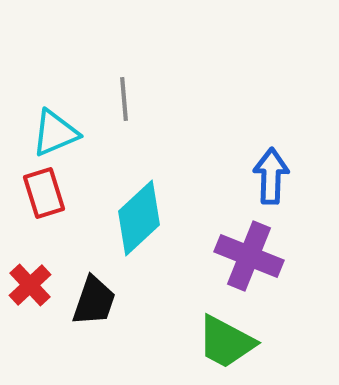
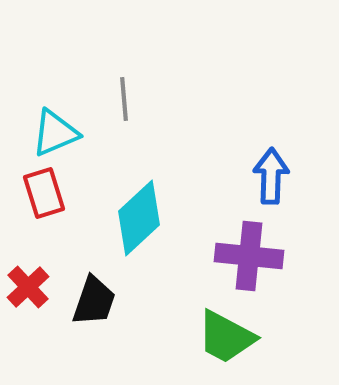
purple cross: rotated 16 degrees counterclockwise
red cross: moved 2 px left, 2 px down
green trapezoid: moved 5 px up
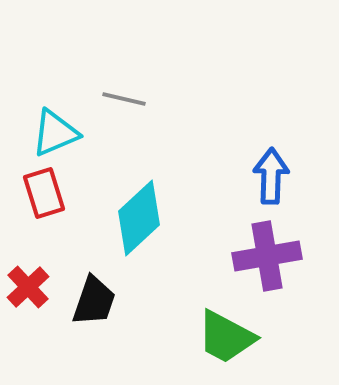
gray line: rotated 72 degrees counterclockwise
purple cross: moved 18 px right; rotated 16 degrees counterclockwise
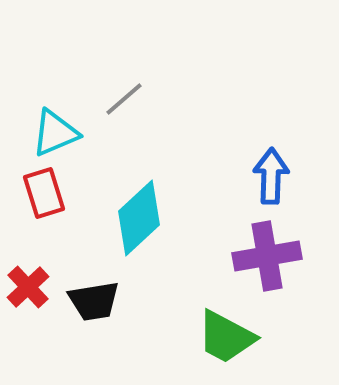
gray line: rotated 54 degrees counterclockwise
black trapezoid: rotated 62 degrees clockwise
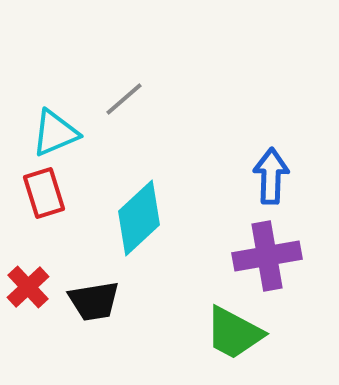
green trapezoid: moved 8 px right, 4 px up
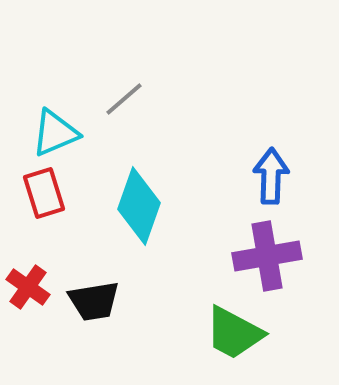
cyan diamond: moved 12 px up; rotated 28 degrees counterclockwise
red cross: rotated 12 degrees counterclockwise
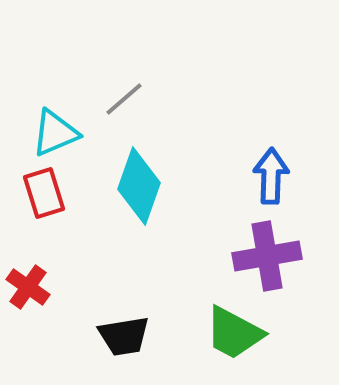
cyan diamond: moved 20 px up
black trapezoid: moved 30 px right, 35 px down
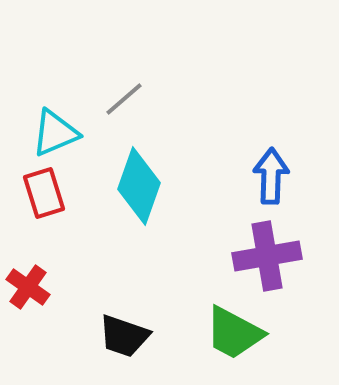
black trapezoid: rotated 28 degrees clockwise
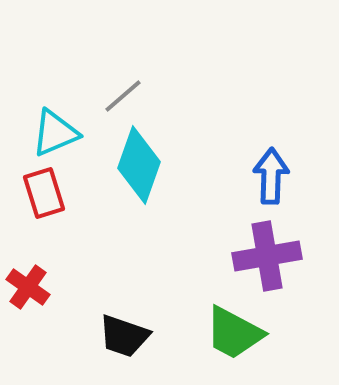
gray line: moved 1 px left, 3 px up
cyan diamond: moved 21 px up
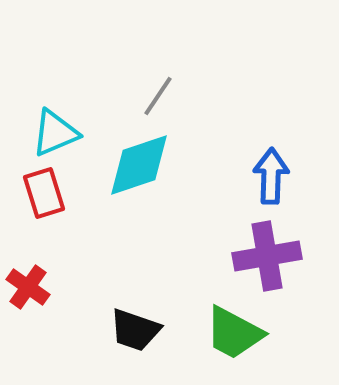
gray line: moved 35 px right; rotated 15 degrees counterclockwise
cyan diamond: rotated 52 degrees clockwise
black trapezoid: moved 11 px right, 6 px up
